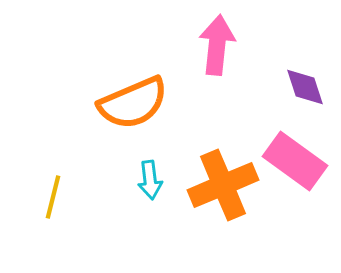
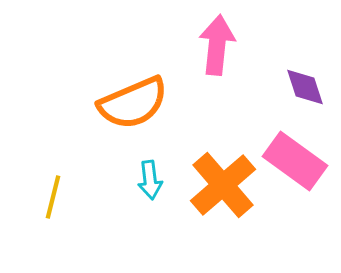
orange cross: rotated 18 degrees counterclockwise
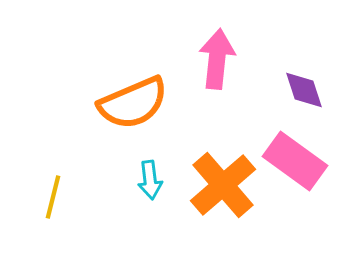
pink arrow: moved 14 px down
purple diamond: moved 1 px left, 3 px down
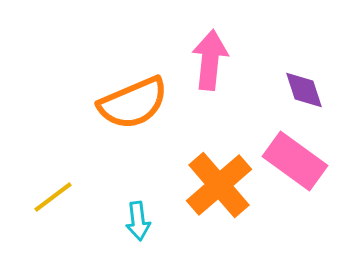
pink arrow: moved 7 px left, 1 px down
cyan arrow: moved 12 px left, 41 px down
orange cross: moved 4 px left
yellow line: rotated 39 degrees clockwise
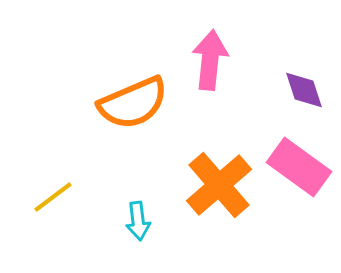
pink rectangle: moved 4 px right, 6 px down
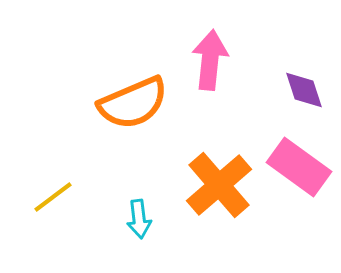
cyan arrow: moved 1 px right, 2 px up
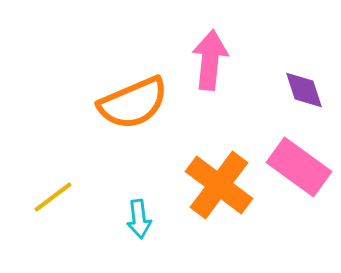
orange cross: rotated 12 degrees counterclockwise
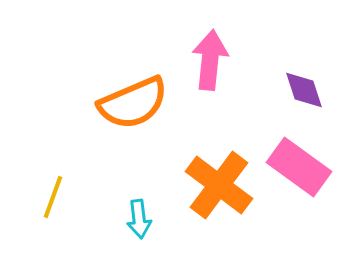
yellow line: rotated 33 degrees counterclockwise
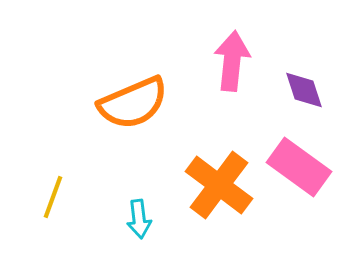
pink arrow: moved 22 px right, 1 px down
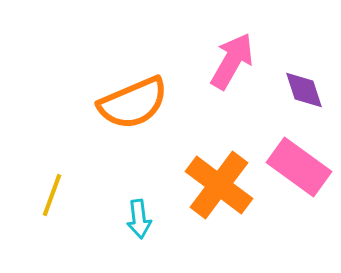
pink arrow: rotated 24 degrees clockwise
yellow line: moved 1 px left, 2 px up
